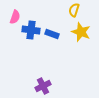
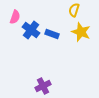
blue cross: rotated 30 degrees clockwise
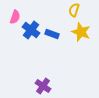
purple cross: rotated 28 degrees counterclockwise
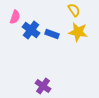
yellow semicircle: rotated 128 degrees clockwise
yellow star: moved 3 px left; rotated 12 degrees counterclockwise
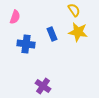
blue cross: moved 5 px left, 14 px down; rotated 30 degrees counterclockwise
blue rectangle: rotated 48 degrees clockwise
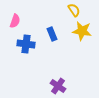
pink semicircle: moved 4 px down
yellow star: moved 4 px right, 1 px up
purple cross: moved 15 px right
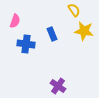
yellow star: moved 2 px right
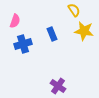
blue cross: moved 3 px left; rotated 24 degrees counterclockwise
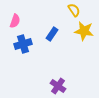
blue rectangle: rotated 56 degrees clockwise
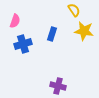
blue rectangle: rotated 16 degrees counterclockwise
purple cross: rotated 21 degrees counterclockwise
